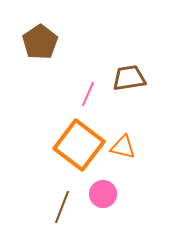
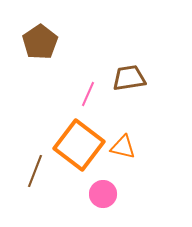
brown line: moved 27 px left, 36 px up
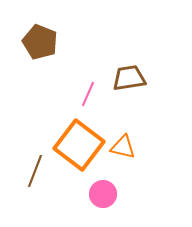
brown pentagon: rotated 16 degrees counterclockwise
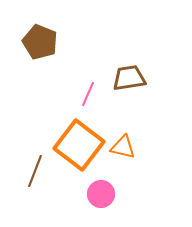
pink circle: moved 2 px left
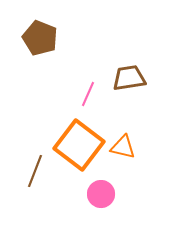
brown pentagon: moved 4 px up
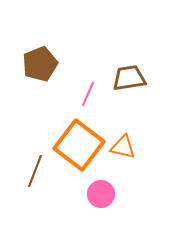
brown pentagon: moved 26 px down; rotated 28 degrees clockwise
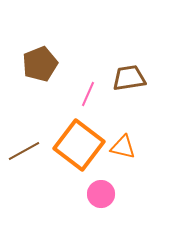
brown line: moved 11 px left, 20 px up; rotated 40 degrees clockwise
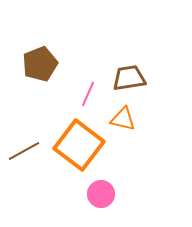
orange triangle: moved 28 px up
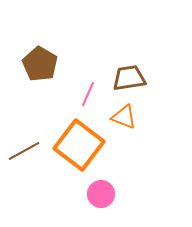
brown pentagon: rotated 20 degrees counterclockwise
orange triangle: moved 1 px right, 2 px up; rotated 8 degrees clockwise
